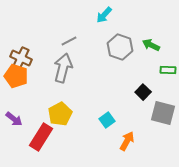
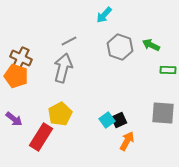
black square: moved 24 px left, 28 px down; rotated 21 degrees clockwise
gray square: rotated 10 degrees counterclockwise
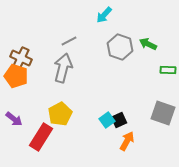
green arrow: moved 3 px left, 1 px up
gray square: rotated 15 degrees clockwise
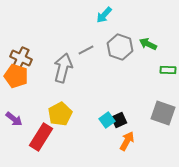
gray line: moved 17 px right, 9 px down
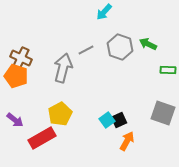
cyan arrow: moved 3 px up
purple arrow: moved 1 px right, 1 px down
red rectangle: moved 1 px right, 1 px down; rotated 28 degrees clockwise
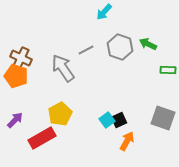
gray arrow: rotated 48 degrees counterclockwise
gray square: moved 5 px down
purple arrow: rotated 84 degrees counterclockwise
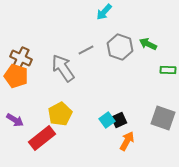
purple arrow: rotated 78 degrees clockwise
red rectangle: rotated 8 degrees counterclockwise
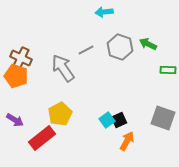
cyan arrow: rotated 42 degrees clockwise
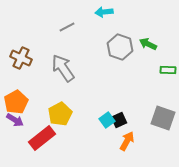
gray line: moved 19 px left, 23 px up
orange pentagon: moved 26 px down; rotated 25 degrees clockwise
